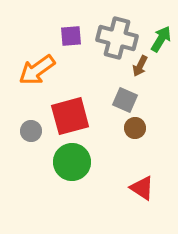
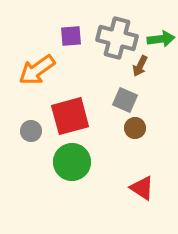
green arrow: rotated 52 degrees clockwise
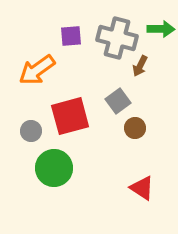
green arrow: moved 10 px up; rotated 8 degrees clockwise
gray square: moved 7 px left, 1 px down; rotated 30 degrees clockwise
green circle: moved 18 px left, 6 px down
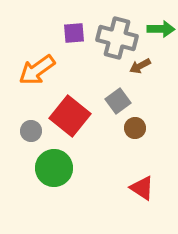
purple square: moved 3 px right, 3 px up
brown arrow: rotated 35 degrees clockwise
red square: rotated 36 degrees counterclockwise
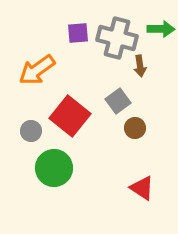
purple square: moved 4 px right
brown arrow: rotated 70 degrees counterclockwise
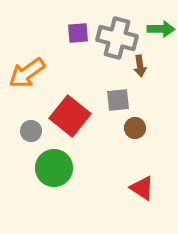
orange arrow: moved 10 px left, 3 px down
gray square: moved 1 px up; rotated 30 degrees clockwise
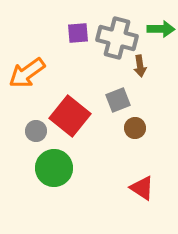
gray square: rotated 15 degrees counterclockwise
gray circle: moved 5 px right
